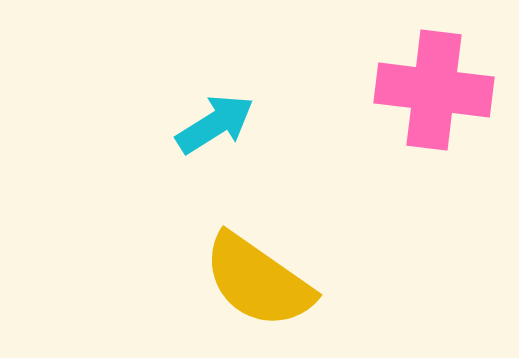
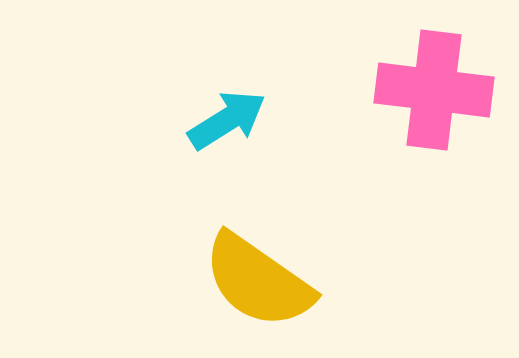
cyan arrow: moved 12 px right, 4 px up
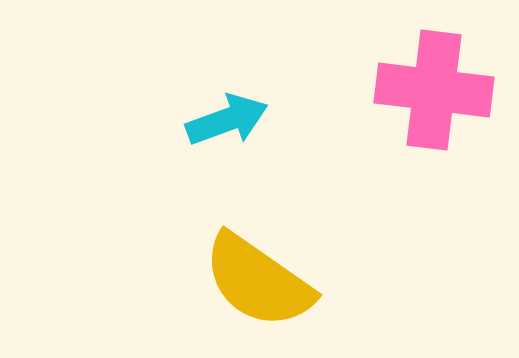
cyan arrow: rotated 12 degrees clockwise
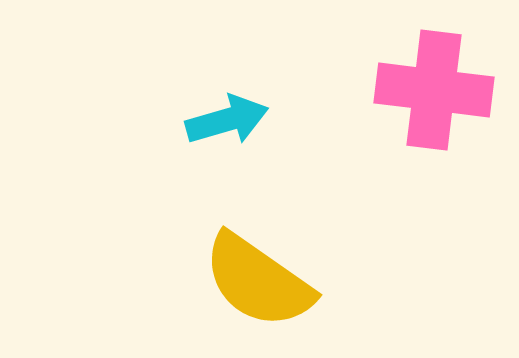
cyan arrow: rotated 4 degrees clockwise
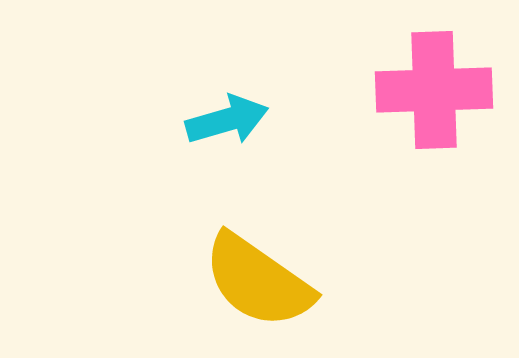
pink cross: rotated 9 degrees counterclockwise
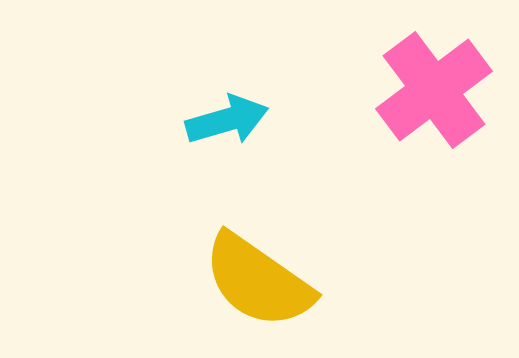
pink cross: rotated 35 degrees counterclockwise
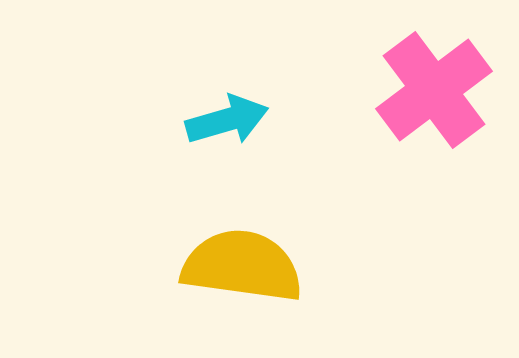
yellow semicircle: moved 16 px left, 15 px up; rotated 153 degrees clockwise
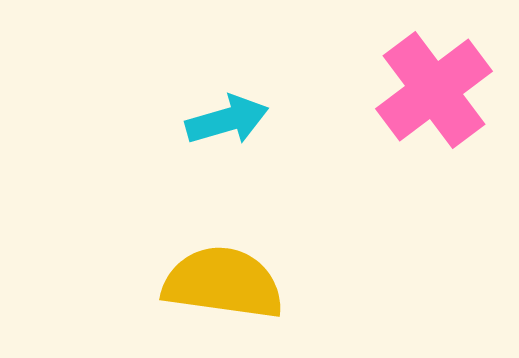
yellow semicircle: moved 19 px left, 17 px down
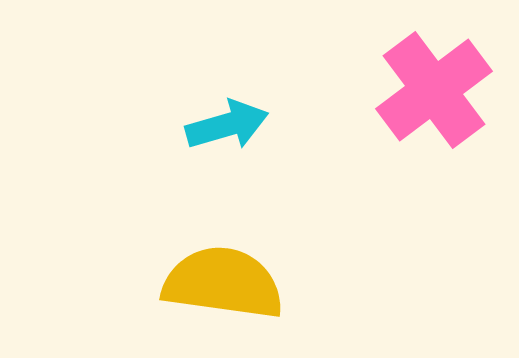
cyan arrow: moved 5 px down
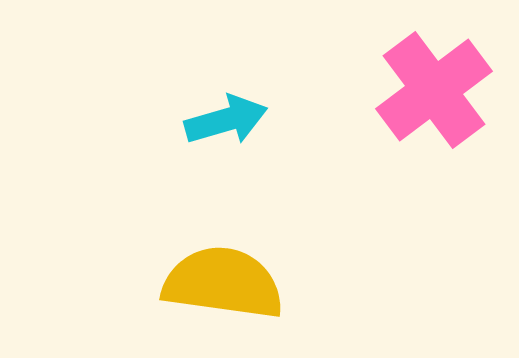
cyan arrow: moved 1 px left, 5 px up
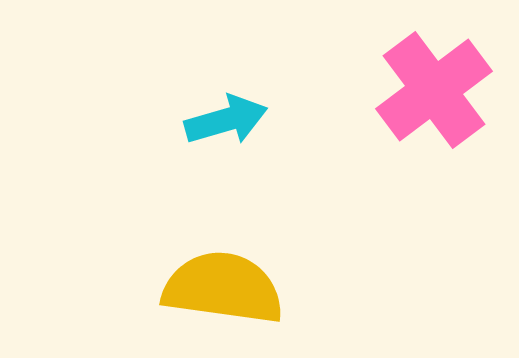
yellow semicircle: moved 5 px down
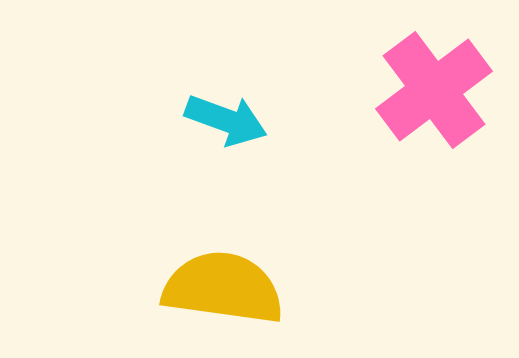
cyan arrow: rotated 36 degrees clockwise
